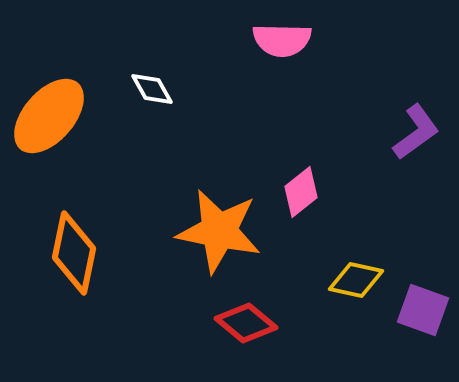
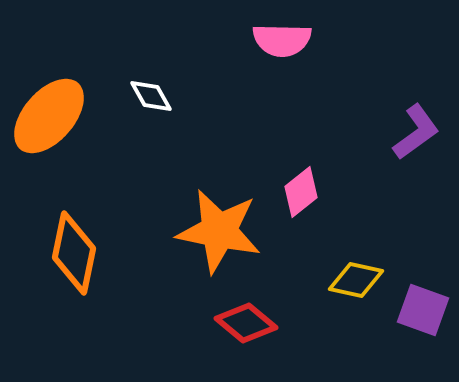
white diamond: moved 1 px left, 7 px down
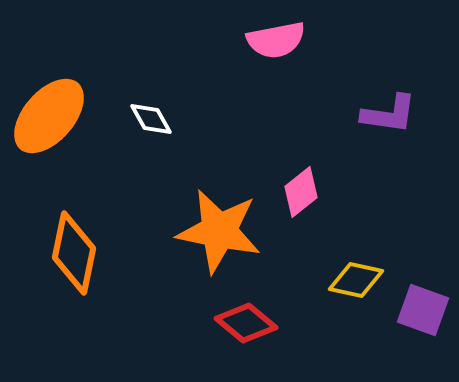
pink semicircle: moved 6 px left; rotated 12 degrees counterclockwise
white diamond: moved 23 px down
purple L-shape: moved 27 px left, 18 px up; rotated 44 degrees clockwise
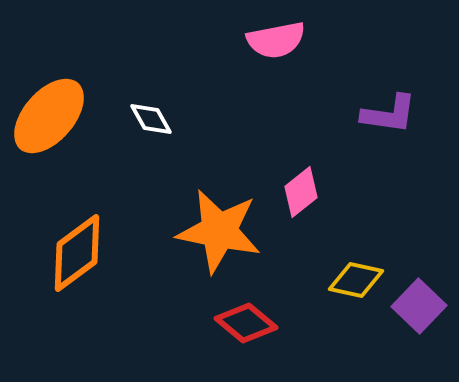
orange diamond: moved 3 px right; rotated 42 degrees clockwise
purple square: moved 4 px left, 4 px up; rotated 24 degrees clockwise
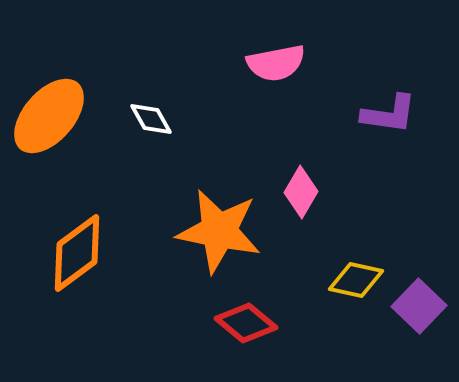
pink semicircle: moved 23 px down
pink diamond: rotated 21 degrees counterclockwise
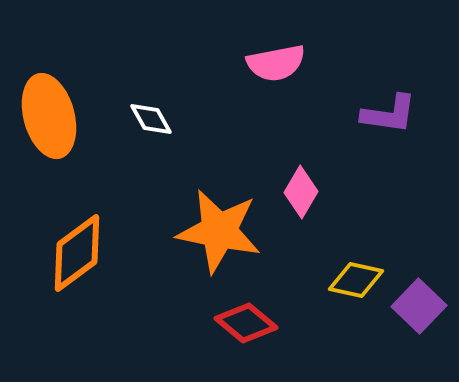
orange ellipse: rotated 56 degrees counterclockwise
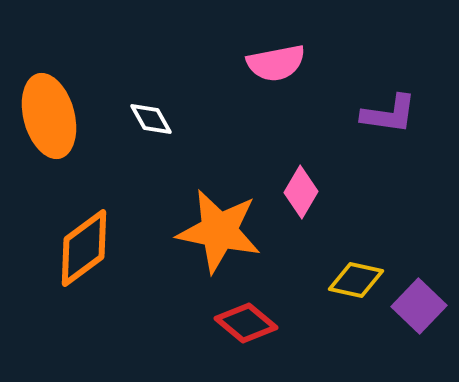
orange diamond: moved 7 px right, 5 px up
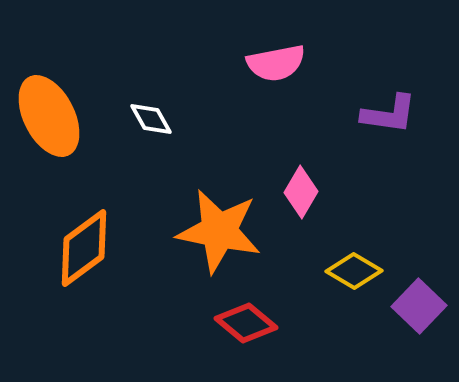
orange ellipse: rotated 12 degrees counterclockwise
yellow diamond: moved 2 px left, 9 px up; rotated 18 degrees clockwise
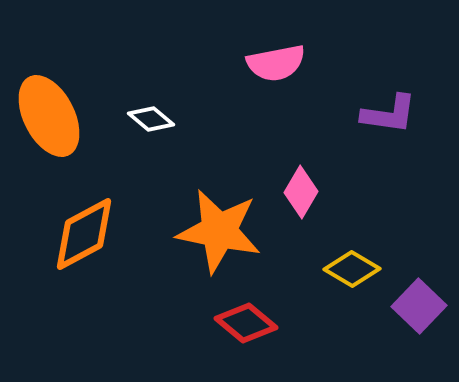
white diamond: rotated 21 degrees counterclockwise
orange diamond: moved 14 px up; rotated 8 degrees clockwise
yellow diamond: moved 2 px left, 2 px up
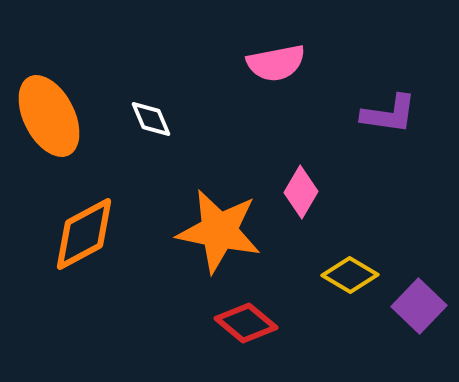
white diamond: rotated 27 degrees clockwise
yellow diamond: moved 2 px left, 6 px down
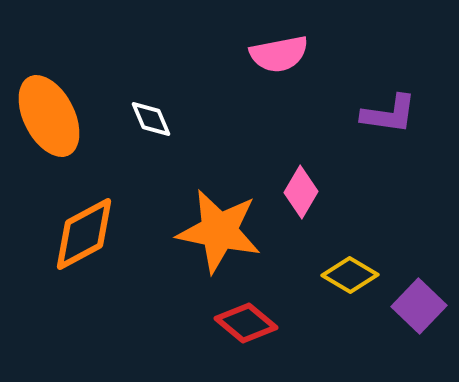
pink semicircle: moved 3 px right, 9 px up
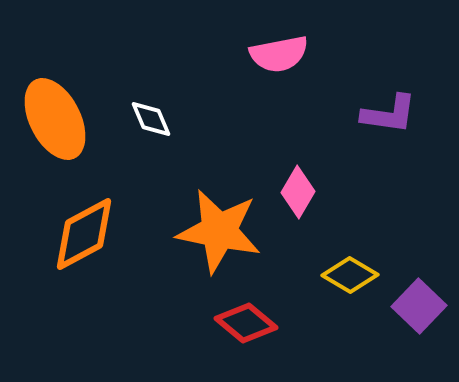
orange ellipse: moved 6 px right, 3 px down
pink diamond: moved 3 px left
